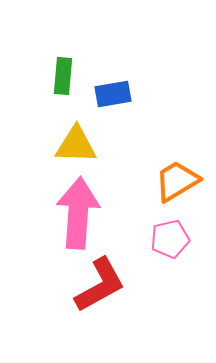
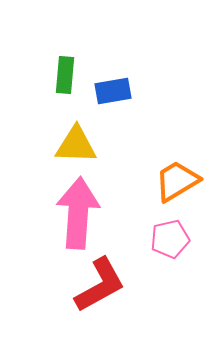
green rectangle: moved 2 px right, 1 px up
blue rectangle: moved 3 px up
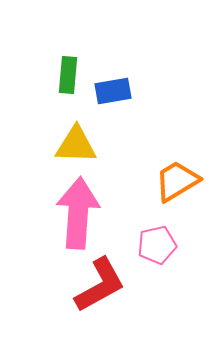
green rectangle: moved 3 px right
pink pentagon: moved 13 px left, 6 px down
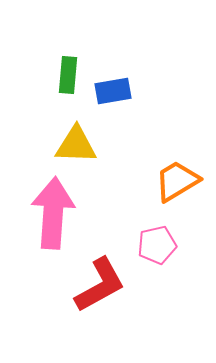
pink arrow: moved 25 px left
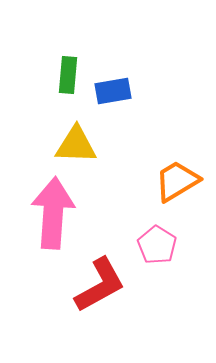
pink pentagon: rotated 27 degrees counterclockwise
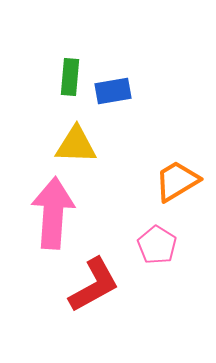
green rectangle: moved 2 px right, 2 px down
red L-shape: moved 6 px left
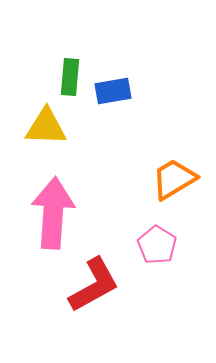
yellow triangle: moved 30 px left, 18 px up
orange trapezoid: moved 3 px left, 2 px up
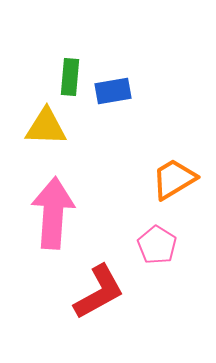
red L-shape: moved 5 px right, 7 px down
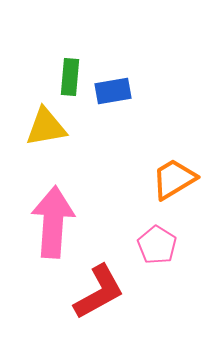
yellow triangle: rotated 12 degrees counterclockwise
pink arrow: moved 9 px down
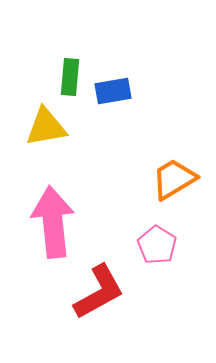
pink arrow: rotated 10 degrees counterclockwise
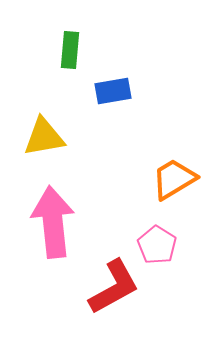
green rectangle: moved 27 px up
yellow triangle: moved 2 px left, 10 px down
red L-shape: moved 15 px right, 5 px up
